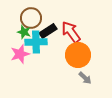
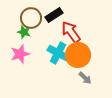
black rectangle: moved 6 px right, 16 px up
cyan cross: moved 22 px right, 11 px down; rotated 30 degrees clockwise
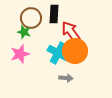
black rectangle: moved 1 px up; rotated 54 degrees counterclockwise
orange circle: moved 3 px left, 4 px up
gray arrow: moved 19 px left; rotated 40 degrees counterclockwise
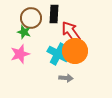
cyan cross: moved 1 px down
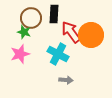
orange circle: moved 16 px right, 16 px up
gray arrow: moved 2 px down
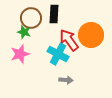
red arrow: moved 2 px left, 8 px down
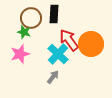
orange circle: moved 9 px down
cyan cross: rotated 15 degrees clockwise
gray arrow: moved 13 px left, 3 px up; rotated 56 degrees counterclockwise
